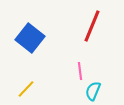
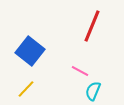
blue square: moved 13 px down
pink line: rotated 54 degrees counterclockwise
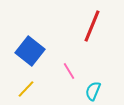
pink line: moved 11 px left; rotated 30 degrees clockwise
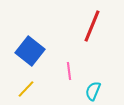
pink line: rotated 24 degrees clockwise
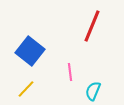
pink line: moved 1 px right, 1 px down
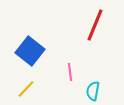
red line: moved 3 px right, 1 px up
cyan semicircle: rotated 12 degrees counterclockwise
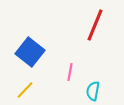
blue square: moved 1 px down
pink line: rotated 18 degrees clockwise
yellow line: moved 1 px left, 1 px down
